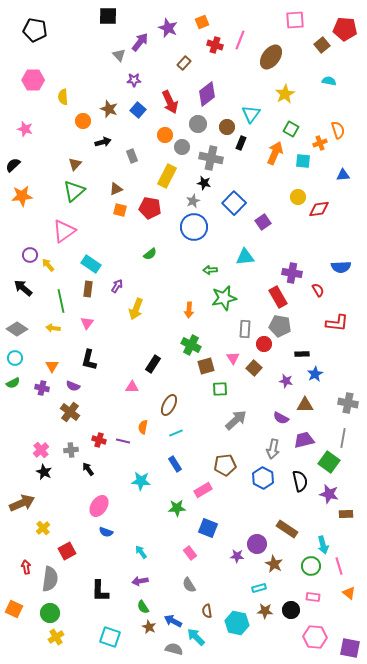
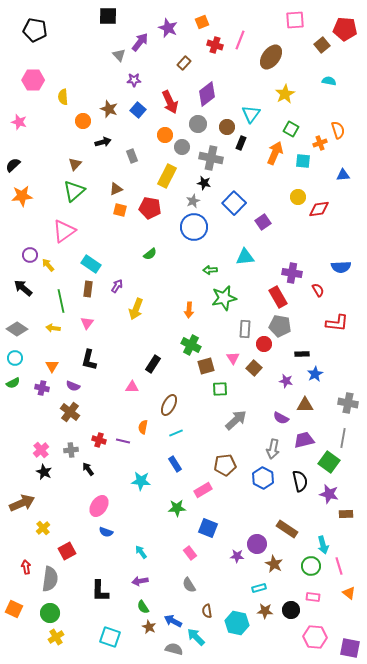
pink star at (25, 129): moved 6 px left, 7 px up
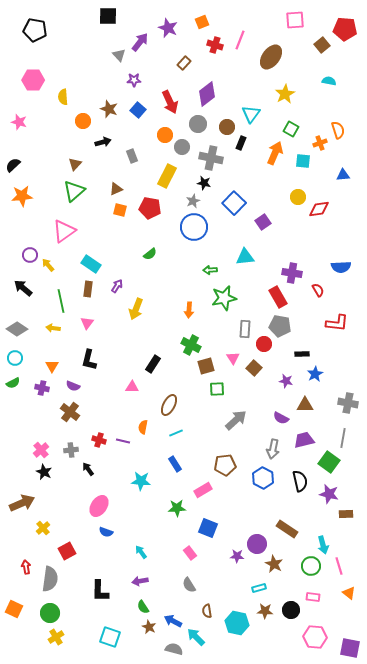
green square at (220, 389): moved 3 px left
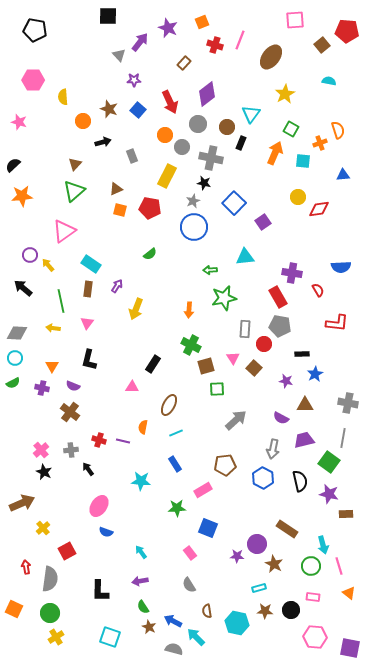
red pentagon at (345, 29): moved 2 px right, 2 px down
gray diamond at (17, 329): moved 4 px down; rotated 30 degrees counterclockwise
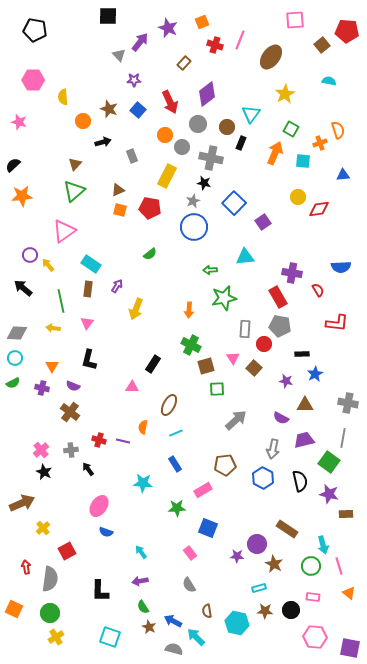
brown triangle at (116, 189): moved 2 px right, 1 px down
cyan star at (141, 481): moved 2 px right, 2 px down
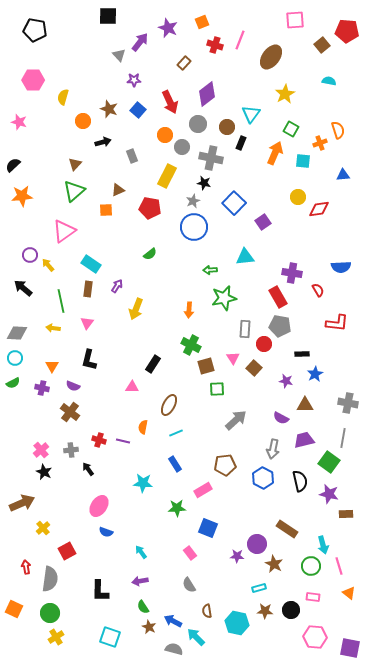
yellow semicircle at (63, 97): rotated 21 degrees clockwise
orange square at (120, 210): moved 14 px left; rotated 16 degrees counterclockwise
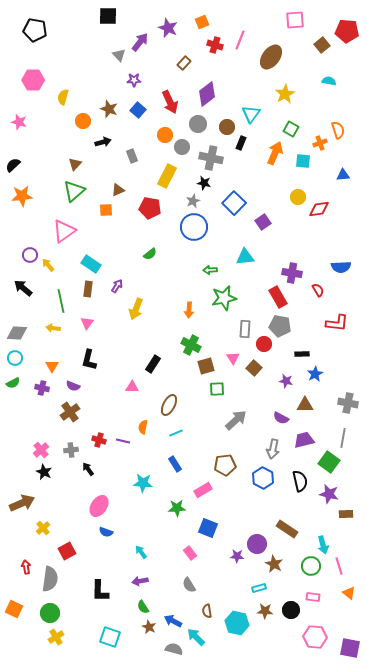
brown cross at (70, 412): rotated 18 degrees clockwise
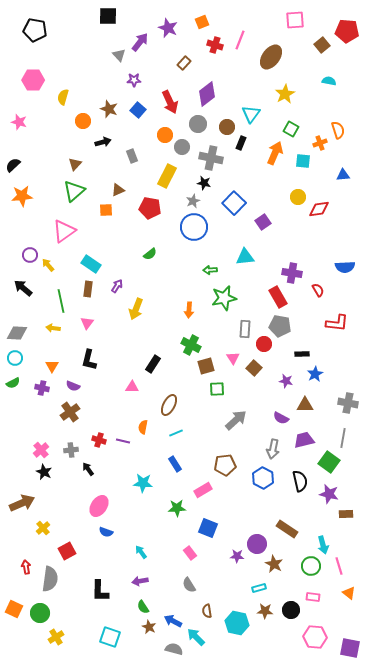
blue semicircle at (341, 267): moved 4 px right
green circle at (50, 613): moved 10 px left
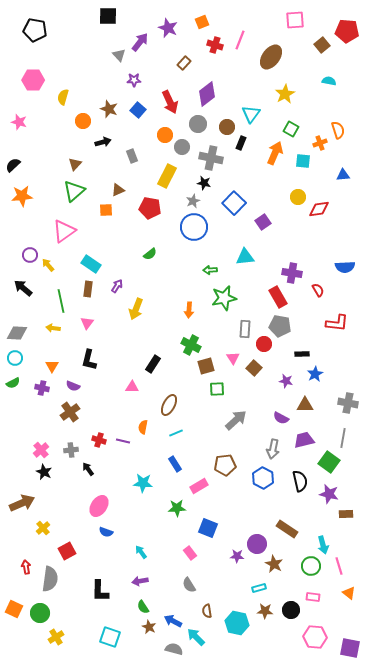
pink rectangle at (203, 490): moved 4 px left, 4 px up
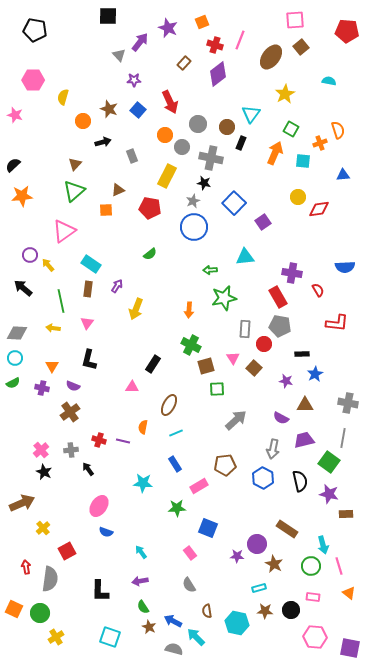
brown square at (322, 45): moved 21 px left, 2 px down
purple diamond at (207, 94): moved 11 px right, 20 px up
pink star at (19, 122): moved 4 px left, 7 px up
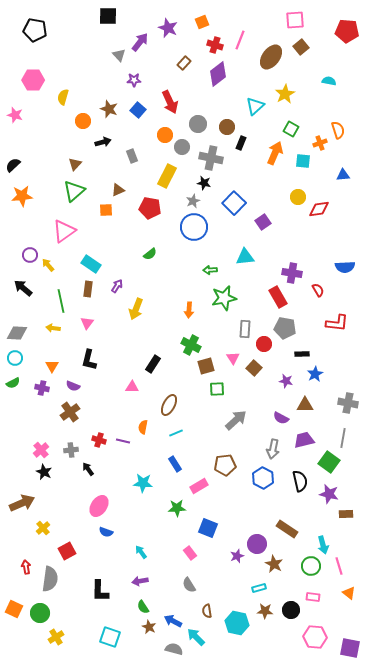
cyan triangle at (251, 114): moved 4 px right, 8 px up; rotated 12 degrees clockwise
gray pentagon at (280, 326): moved 5 px right, 2 px down
purple star at (237, 556): rotated 24 degrees counterclockwise
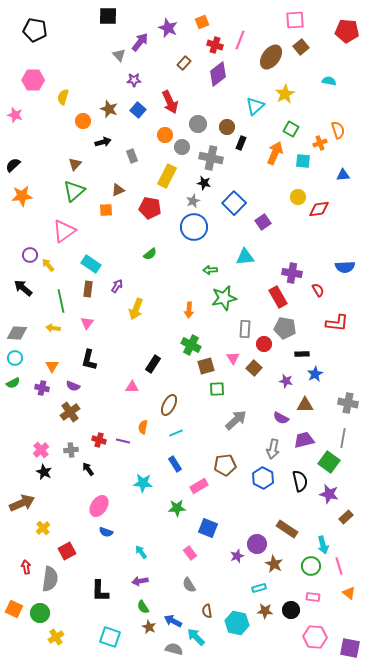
brown rectangle at (346, 514): moved 3 px down; rotated 40 degrees counterclockwise
